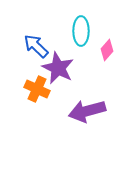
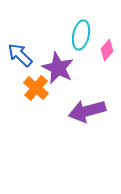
cyan ellipse: moved 4 px down; rotated 12 degrees clockwise
blue arrow: moved 16 px left, 9 px down
orange cross: moved 1 px left, 1 px up; rotated 15 degrees clockwise
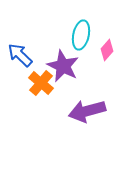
purple star: moved 5 px right, 2 px up
orange cross: moved 5 px right, 5 px up
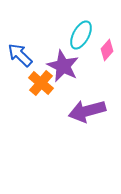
cyan ellipse: rotated 16 degrees clockwise
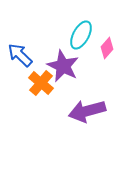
pink diamond: moved 2 px up
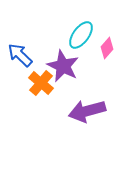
cyan ellipse: rotated 8 degrees clockwise
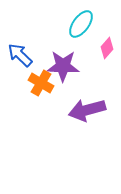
cyan ellipse: moved 11 px up
purple star: rotated 24 degrees counterclockwise
orange cross: rotated 10 degrees counterclockwise
purple arrow: moved 1 px up
